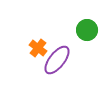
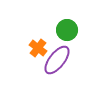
green circle: moved 20 px left
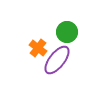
green circle: moved 2 px down
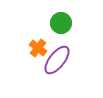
green circle: moved 6 px left, 9 px up
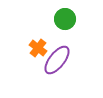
green circle: moved 4 px right, 4 px up
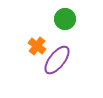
orange cross: moved 1 px left, 2 px up
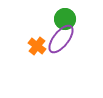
purple ellipse: moved 4 px right, 21 px up
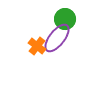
purple ellipse: moved 4 px left, 1 px up
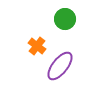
purple ellipse: moved 3 px right, 28 px down
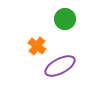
purple ellipse: rotated 24 degrees clockwise
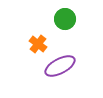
orange cross: moved 1 px right, 2 px up
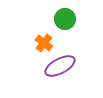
orange cross: moved 6 px right, 1 px up
